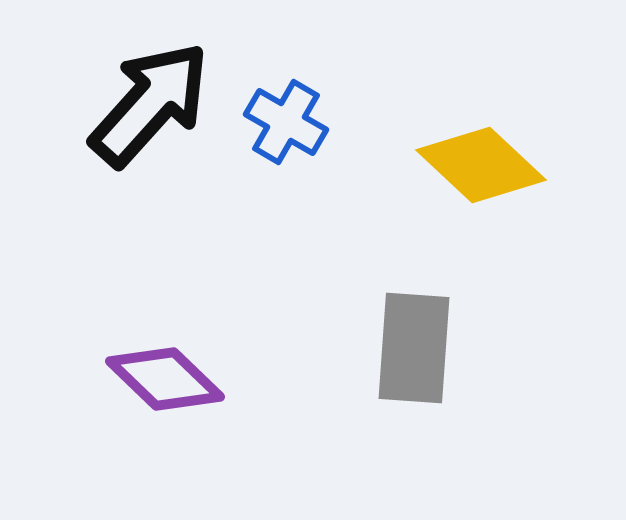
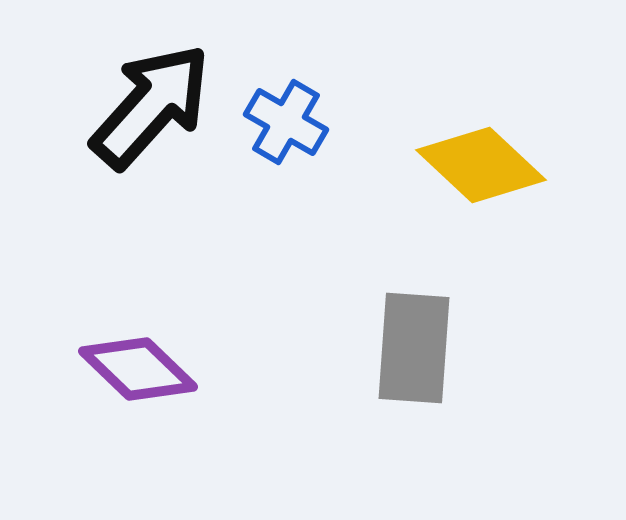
black arrow: moved 1 px right, 2 px down
purple diamond: moved 27 px left, 10 px up
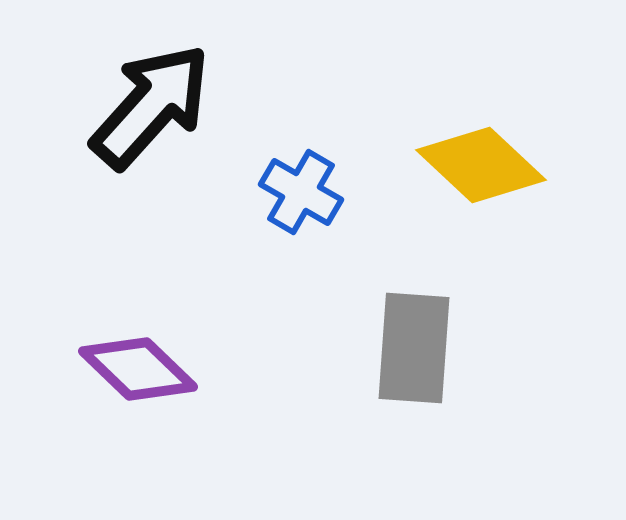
blue cross: moved 15 px right, 70 px down
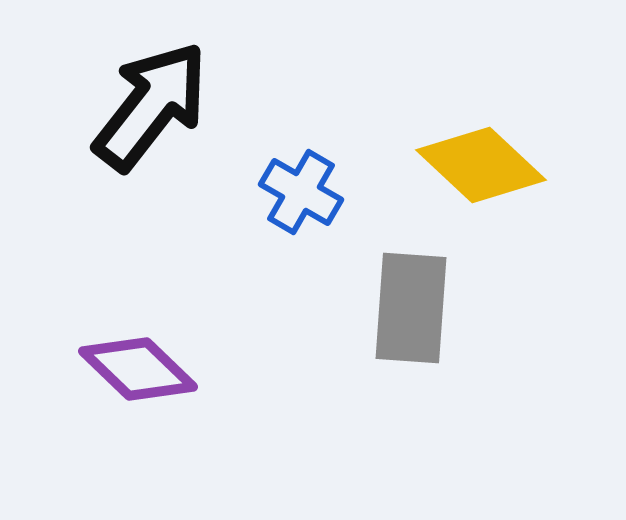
black arrow: rotated 4 degrees counterclockwise
gray rectangle: moved 3 px left, 40 px up
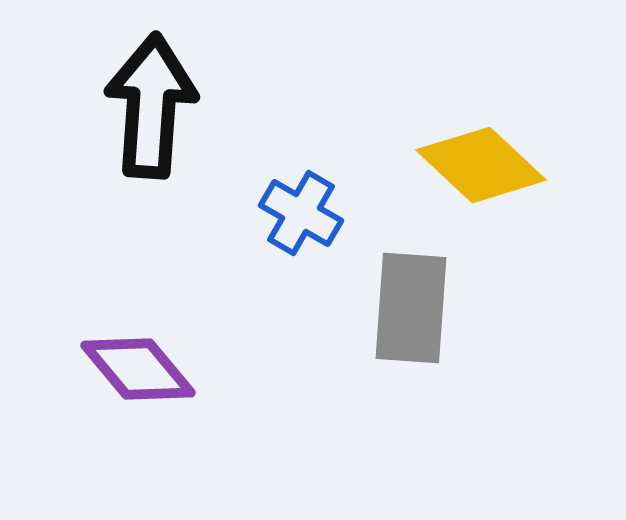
black arrow: rotated 34 degrees counterclockwise
blue cross: moved 21 px down
purple diamond: rotated 6 degrees clockwise
